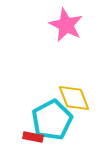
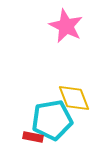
pink star: moved 1 px down
cyan pentagon: rotated 18 degrees clockwise
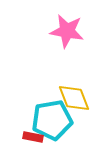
pink star: moved 1 px right, 5 px down; rotated 16 degrees counterclockwise
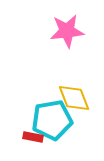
pink star: rotated 16 degrees counterclockwise
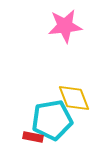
pink star: moved 2 px left, 5 px up
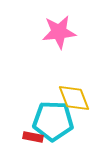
pink star: moved 6 px left, 6 px down
cyan pentagon: moved 1 px right, 1 px down; rotated 12 degrees clockwise
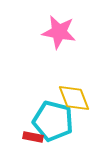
pink star: rotated 16 degrees clockwise
cyan pentagon: rotated 12 degrees clockwise
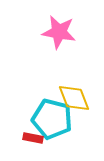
cyan pentagon: moved 1 px left, 2 px up
red rectangle: moved 1 px down
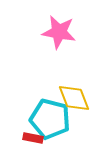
cyan pentagon: moved 2 px left
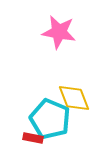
cyan pentagon: rotated 9 degrees clockwise
